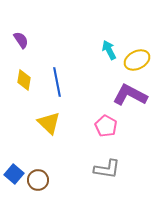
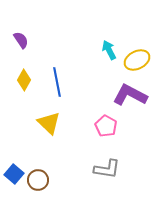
yellow diamond: rotated 20 degrees clockwise
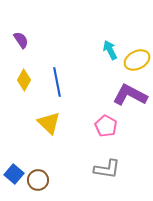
cyan arrow: moved 1 px right
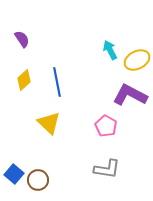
purple semicircle: moved 1 px right, 1 px up
yellow diamond: rotated 20 degrees clockwise
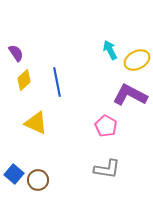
purple semicircle: moved 6 px left, 14 px down
yellow triangle: moved 13 px left; rotated 20 degrees counterclockwise
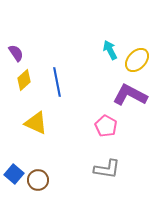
yellow ellipse: rotated 20 degrees counterclockwise
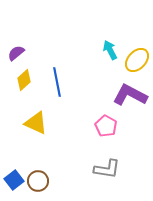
purple semicircle: rotated 96 degrees counterclockwise
blue square: moved 6 px down; rotated 12 degrees clockwise
brown circle: moved 1 px down
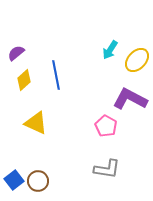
cyan arrow: rotated 120 degrees counterclockwise
blue line: moved 1 px left, 7 px up
purple L-shape: moved 4 px down
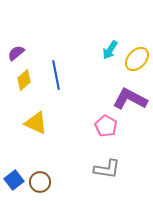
yellow ellipse: moved 1 px up
brown circle: moved 2 px right, 1 px down
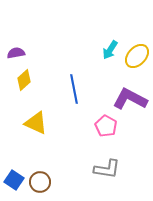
purple semicircle: rotated 30 degrees clockwise
yellow ellipse: moved 3 px up
blue line: moved 18 px right, 14 px down
blue square: rotated 18 degrees counterclockwise
